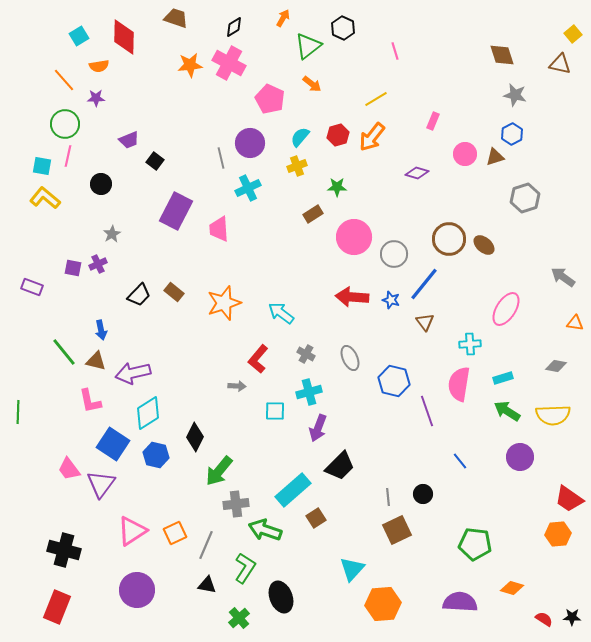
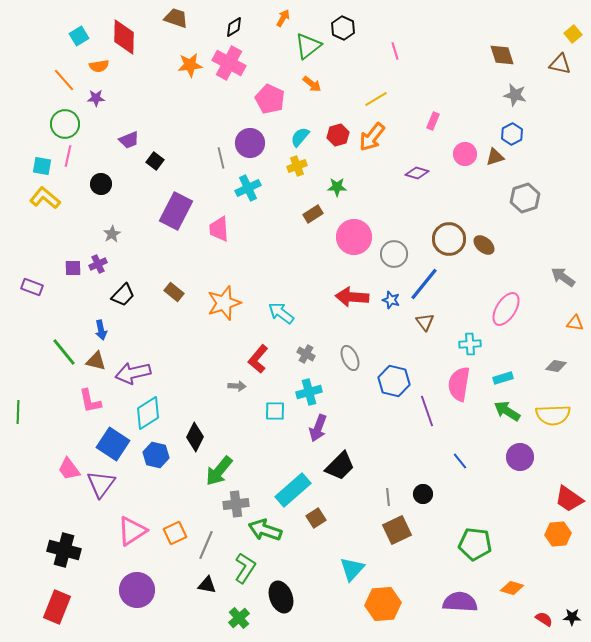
purple square at (73, 268): rotated 12 degrees counterclockwise
black trapezoid at (139, 295): moved 16 px left
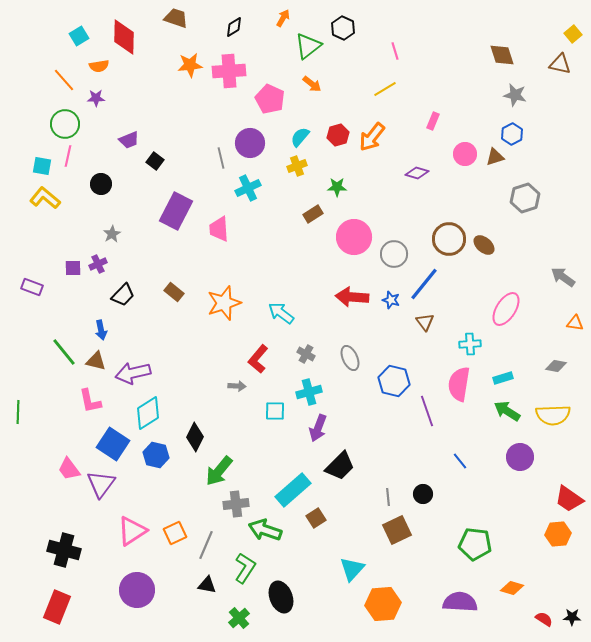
pink cross at (229, 63): moved 8 px down; rotated 32 degrees counterclockwise
yellow line at (376, 99): moved 9 px right, 10 px up
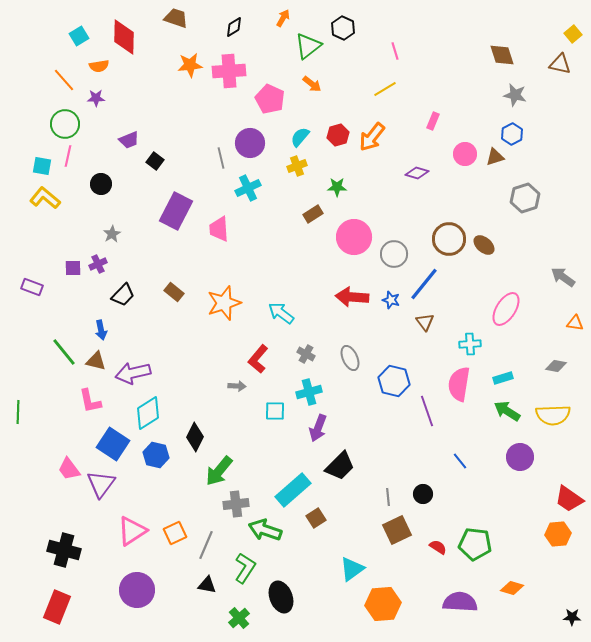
cyan triangle at (352, 569): rotated 12 degrees clockwise
red semicircle at (544, 619): moved 106 px left, 72 px up
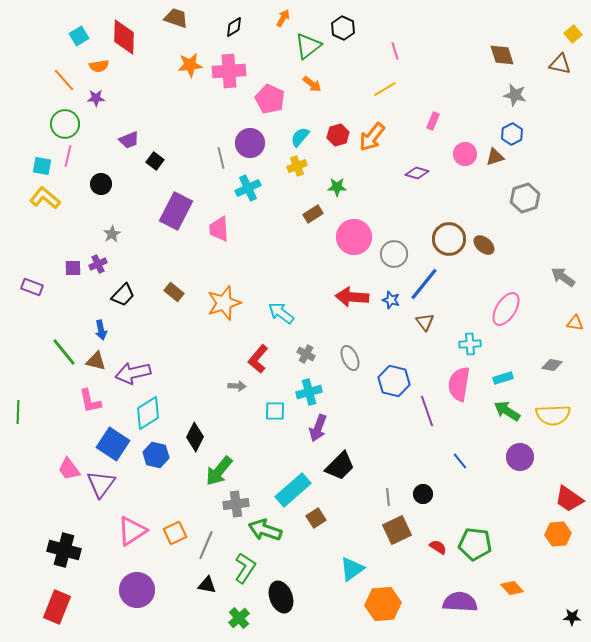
gray diamond at (556, 366): moved 4 px left, 1 px up
orange diamond at (512, 588): rotated 30 degrees clockwise
